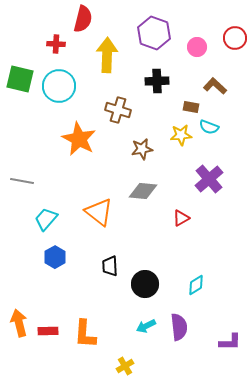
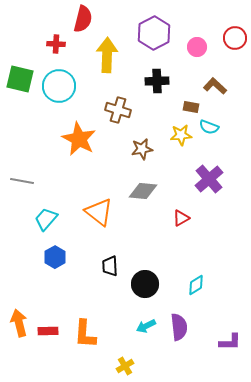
purple hexagon: rotated 12 degrees clockwise
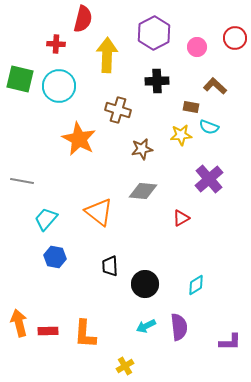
blue hexagon: rotated 20 degrees counterclockwise
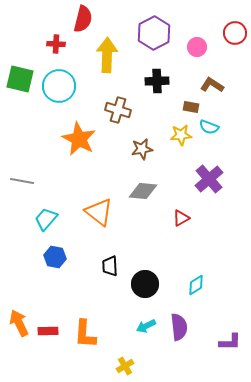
red circle: moved 5 px up
brown L-shape: moved 3 px left, 1 px up; rotated 10 degrees counterclockwise
orange arrow: rotated 12 degrees counterclockwise
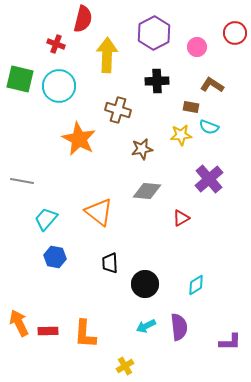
red cross: rotated 18 degrees clockwise
gray diamond: moved 4 px right
black trapezoid: moved 3 px up
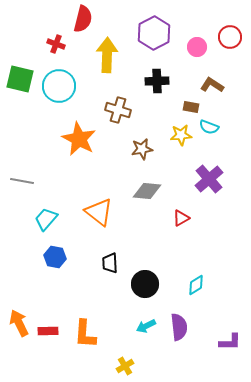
red circle: moved 5 px left, 4 px down
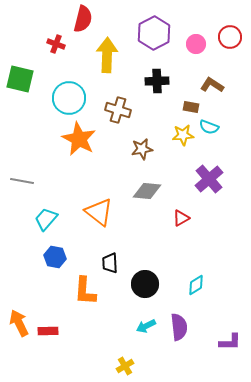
pink circle: moved 1 px left, 3 px up
cyan circle: moved 10 px right, 12 px down
yellow star: moved 2 px right
orange L-shape: moved 43 px up
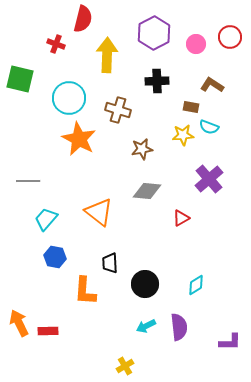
gray line: moved 6 px right; rotated 10 degrees counterclockwise
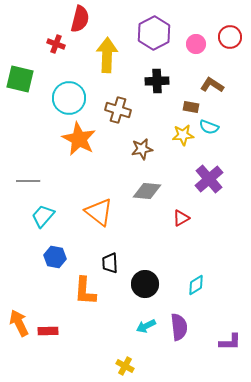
red semicircle: moved 3 px left
cyan trapezoid: moved 3 px left, 3 px up
yellow cross: rotated 30 degrees counterclockwise
